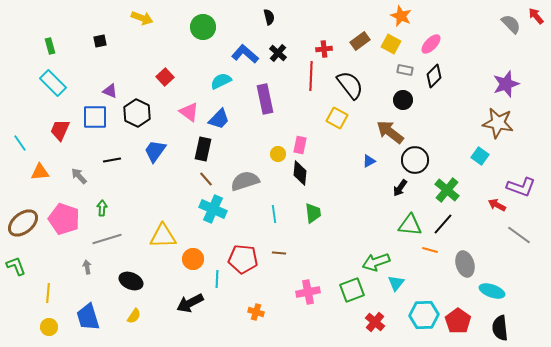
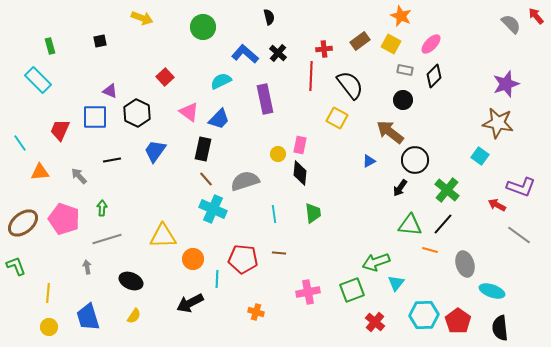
cyan rectangle at (53, 83): moved 15 px left, 3 px up
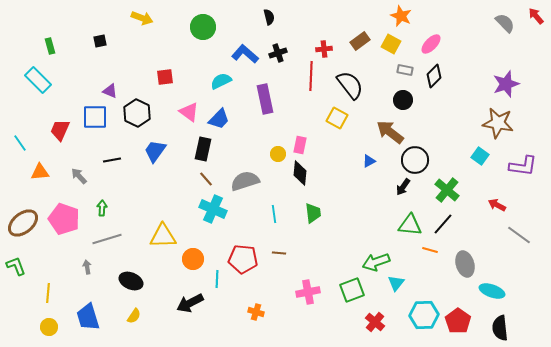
gray semicircle at (511, 24): moved 6 px left, 1 px up
black cross at (278, 53): rotated 30 degrees clockwise
red square at (165, 77): rotated 36 degrees clockwise
purple L-shape at (521, 187): moved 2 px right, 21 px up; rotated 12 degrees counterclockwise
black arrow at (400, 188): moved 3 px right, 1 px up
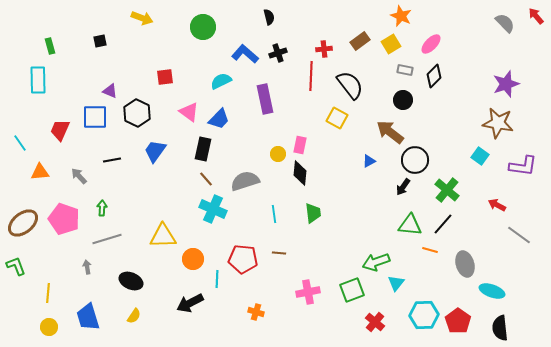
yellow square at (391, 44): rotated 30 degrees clockwise
cyan rectangle at (38, 80): rotated 44 degrees clockwise
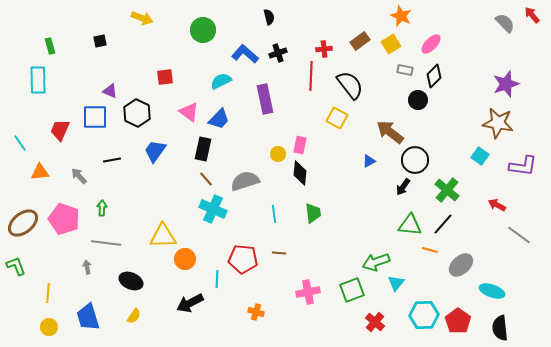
red arrow at (536, 16): moved 4 px left, 1 px up
green circle at (203, 27): moved 3 px down
black circle at (403, 100): moved 15 px right
gray line at (107, 239): moved 1 px left, 4 px down; rotated 24 degrees clockwise
orange circle at (193, 259): moved 8 px left
gray ellipse at (465, 264): moved 4 px left, 1 px down; rotated 65 degrees clockwise
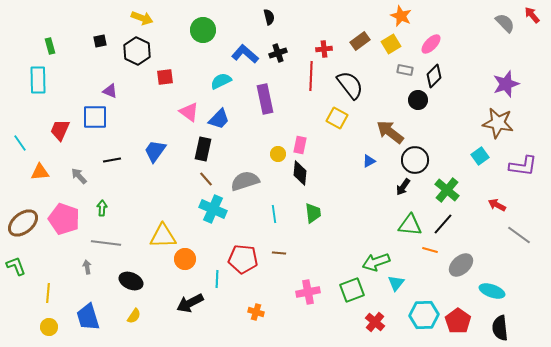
black hexagon at (137, 113): moved 62 px up
cyan square at (480, 156): rotated 18 degrees clockwise
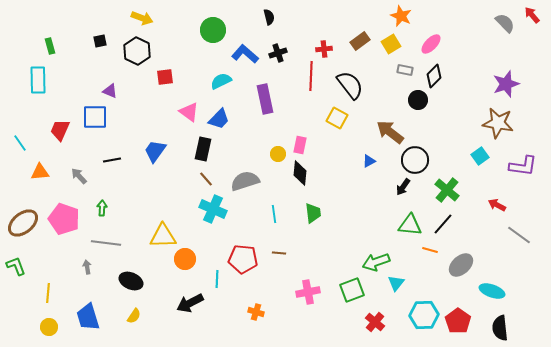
green circle at (203, 30): moved 10 px right
